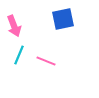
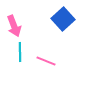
blue square: rotated 30 degrees counterclockwise
cyan line: moved 1 px right, 3 px up; rotated 24 degrees counterclockwise
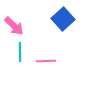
pink arrow: rotated 25 degrees counterclockwise
pink line: rotated 24 degrees counterclockwise
